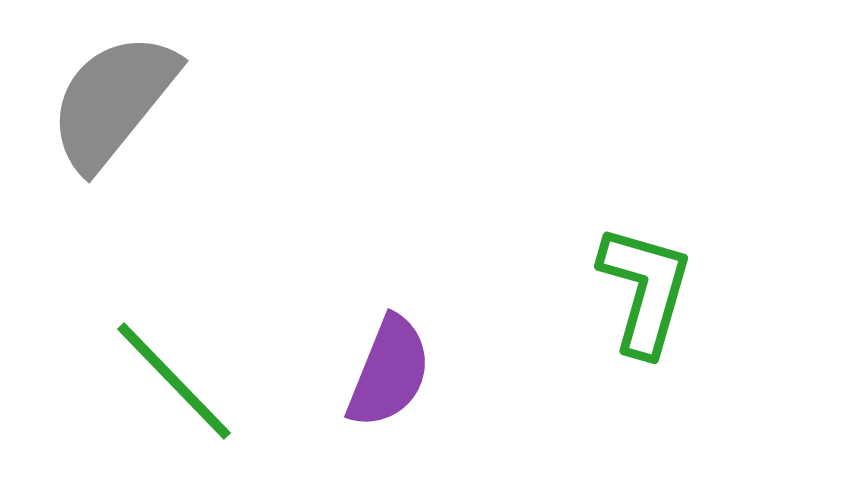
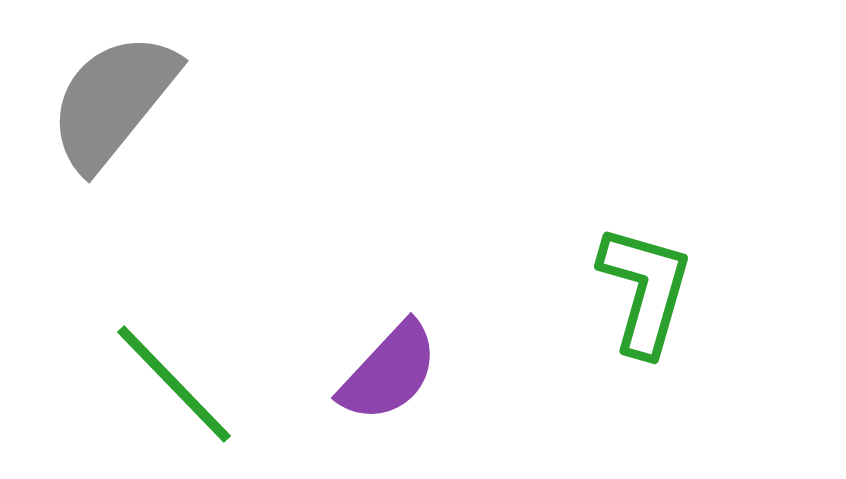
purple semicircle: rotated 21 degrees clockwise
green line: moved 3 px down
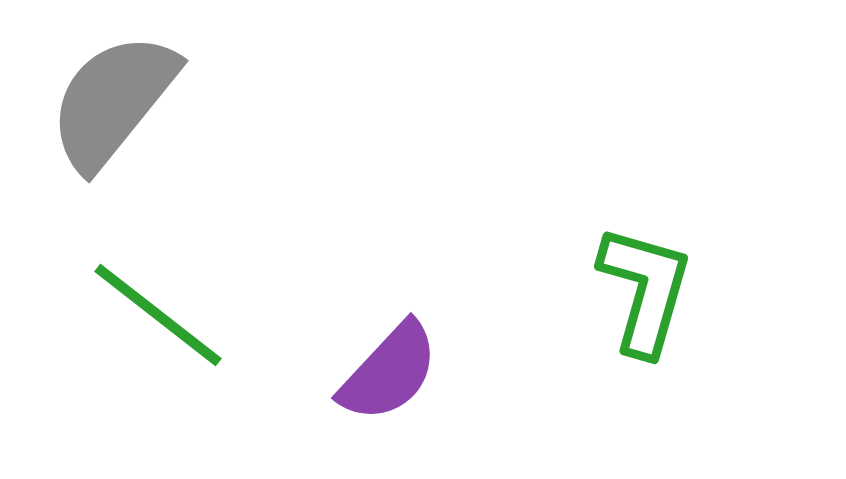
green line: moved 16 px left, 69 px up; rotated 8 degrees counterclockwise
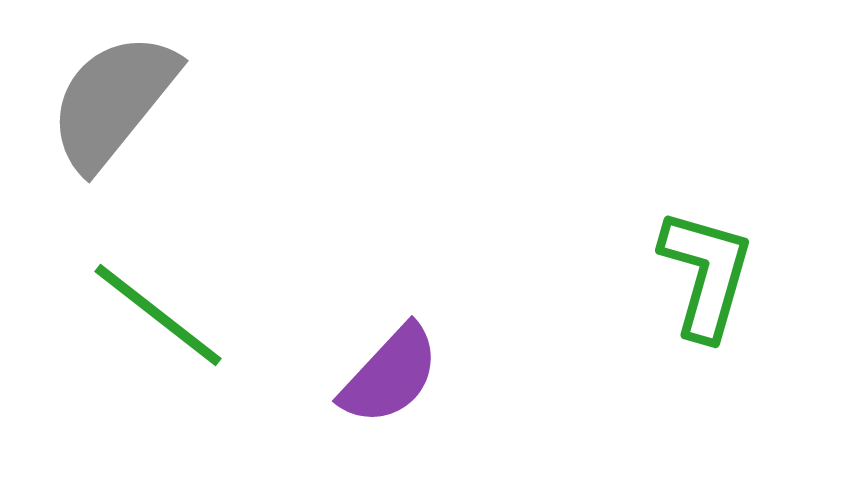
green L-shape: moved 61 px right, 16 px up
purple semicircle: moved 1 px right, 3 px down
